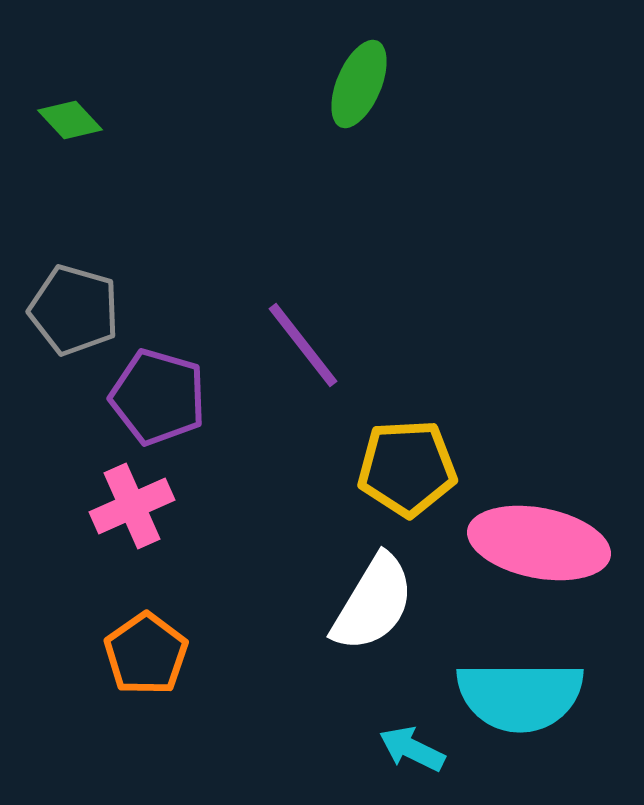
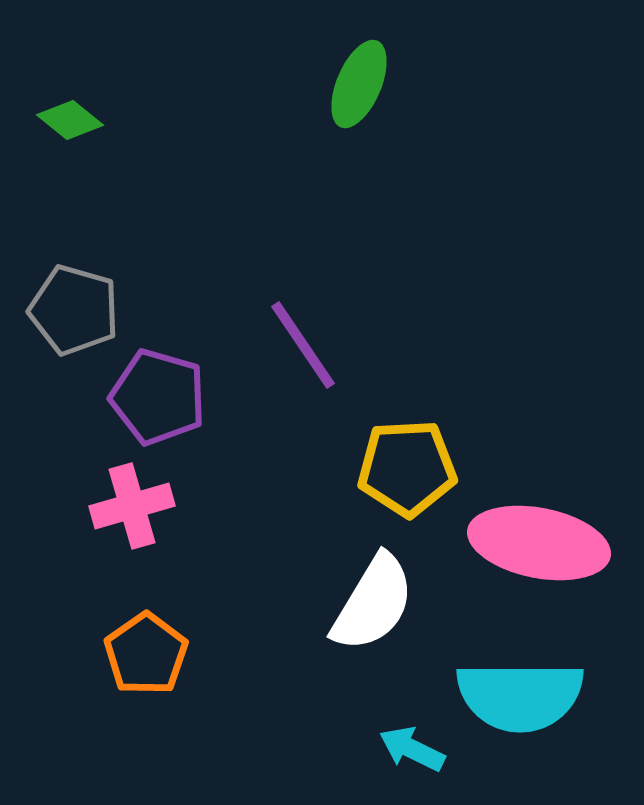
green diamond: rotated 8 degrees counterclockwise
purple line: rotated 4 degrees clockwise
pink cross: rotated 8 degrees clockwise
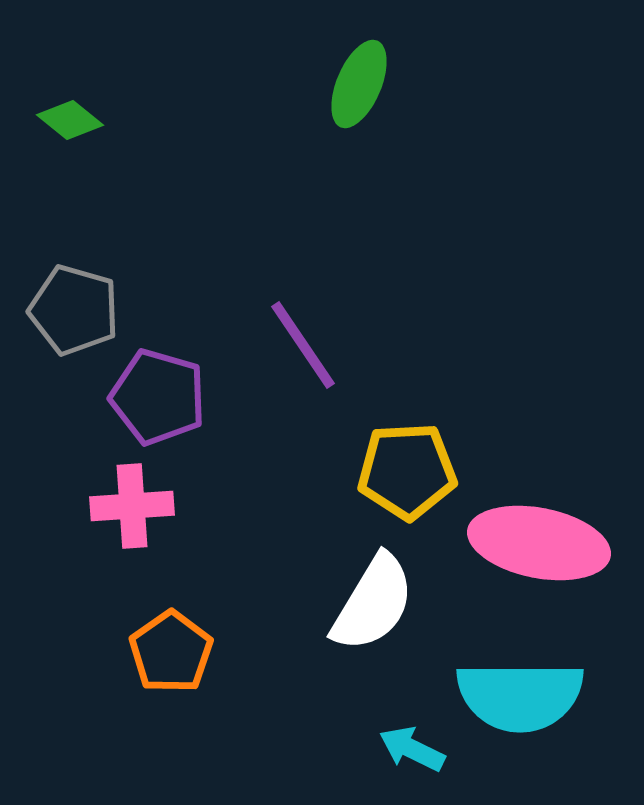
yellow pentagon: moved 3 px down
pink cross: rotated 12 degrees clockwise
orange pentagon: moved 25 px right, 2 px up
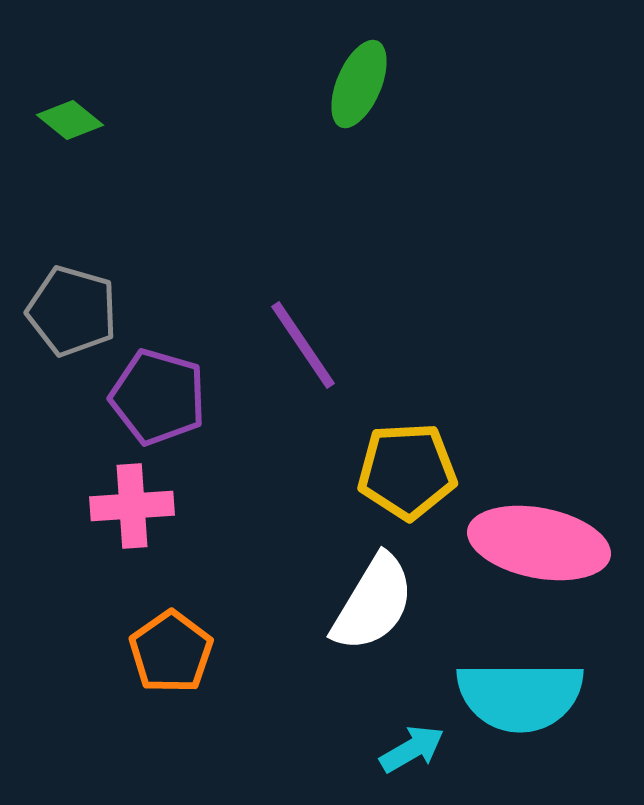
gray pentagon: moved 2 px left, 1 px down
cyan arrow: rotated 124 degrees clockwise
